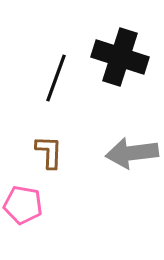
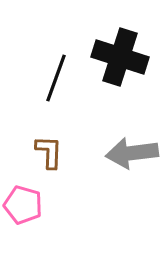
pink pentagon: rotated 6 degrees clockwise
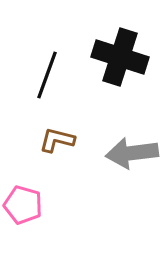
black line: moved 9 px left, 3 px up
brown L-shape: moved 8 px right, 12 px up; rotated 78 degrees counterclockwise
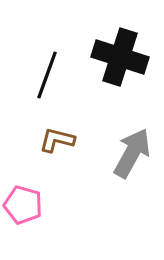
gray arrow: rotated 126 degrees clockwise
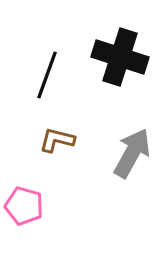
pink pentagon: moved 1 px right, 1 px down
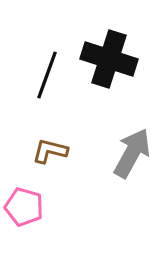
black cross: moved 11 px left, 2 px down
brown L-shape: moved 7 px left, 11 px down
pink pentagon: moved 1 px down
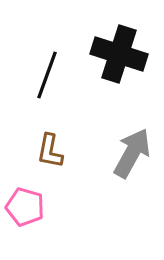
black cross: moved 10 px right, 5 px up
brown L-shape: rotated 93 degrees counterclockwise
pink pentagon: moved 1 px right
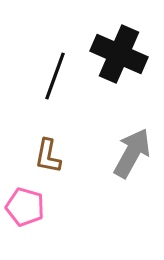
black cross: rotated 6 degrees clockwise
black line: moved 8 px right, 1 px down
brown L-shape: moved 2 px left, 5 px down
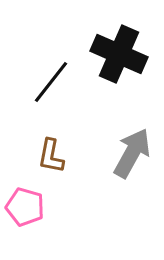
black line: moved 4 px left, 6 px down; rotated 18 degrees clockwise
brown L-shape: moved 3 px right
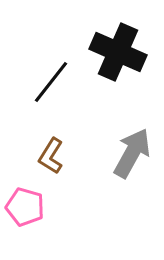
black cross: moved 1 px left, 2 px up
brown L-shape: rotated 21 degrees clockwise
